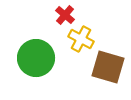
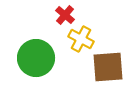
brown square: rotated 20 degrees counterclockwise
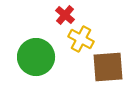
green circle: moved 1 px up
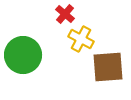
red cross: moved 1 px up
green circle: moved 13 px left, 2 px up
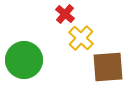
yellow cross: moved 1 px up; rotated 15 degrees clockwise
green circle: moved 1 px right, 5 px down
